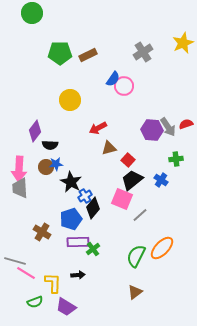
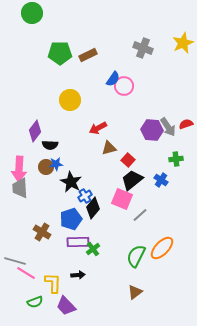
gray cross at (143, 52): moved 4 px up; rotated 36 degrees counterclockwise
purple trapezoid at (66, 307): moved 1 px up; rotated 15 degrees clockwise
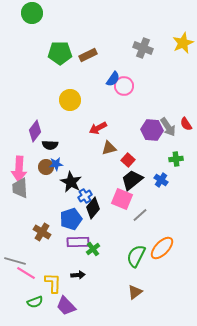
red semicircle at (186, 124): rotated 104 degrees counterclockwise
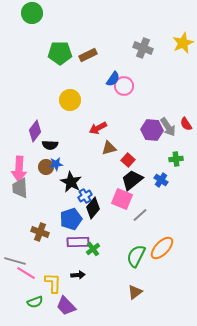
brown cross at (42, 232): moved 2 px left; rotated 12 degrees counterclockwise
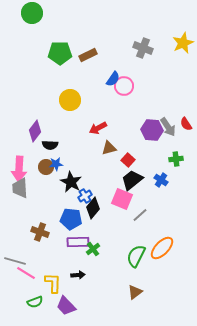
blue pentagon at (71, 219): rotated 25 degrees clockwise
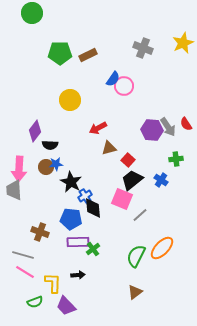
gray trapezoid at (20, 188): moved 6 px left, 2 px down
black diamond at (93, 208): rotated 45 degrees counterclockwise
gray line at (15, 261): moved 8 px right, 6 px up
pink line at (26, 273): moved 1 px left, 1 px up
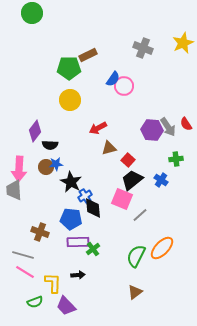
green pentagon at (60, 53): moved 9 px right, 15 px down
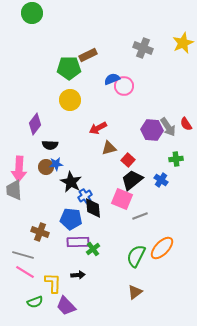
blue semicircle at (113, 79): moved 1 px left; rotated 147 degrees counterclockwise
purple diamond at (35, 131): moved 7 px up
gray line at (140, 215): moved 1 px down; rotated 21 degrees clockwise
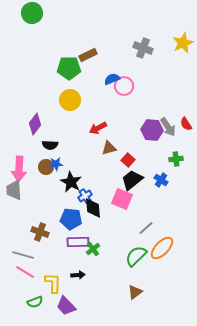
gray line at (140, 216): moved 6 px right, 12 px down; rotated 21 degrees counterclockwise
green semicircle at (136, 256): rotated 20 degrees clockwise
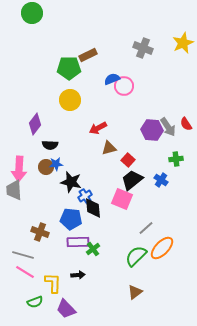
black star at (71, 182): rotated 15 degrees counterclockwise
purple trapezoid at (66, 306): moved 3 px down
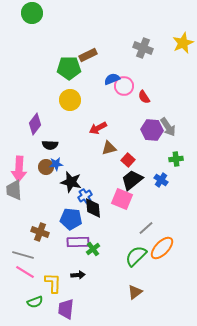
red semicircle at (186, 124): moved 42 px left, 27 px up
purple trapezoid at (66, 309): rotated 50 degrees clockwise
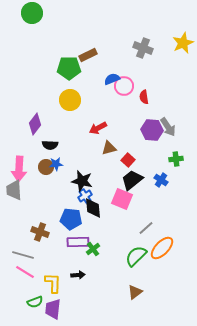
red semicircle at (144, 97): rotated 24 degrees clockwise
black star at (71, 182): moved 11 px right, 1 px up
purple trapezoid at (66, 309): moved 13 px left
